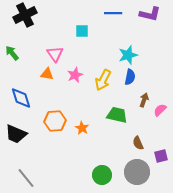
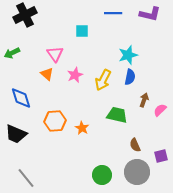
green arrow: rotated 77 degrees counterclockwise
orange triangle: rotated 32 degrees clockwise
brown semicircle: moved 3 px left, 2 px down
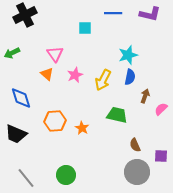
cyan square: moved 3 px right, 3 px up
brown arrow: moved 1 px right, 4 px up
pink semicircle: moved 1 px right, 1 px up
purple square: rotated 16 degrees clockwise
green circle: moved 36 px left
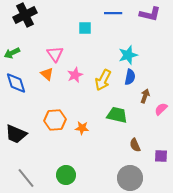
blue diamond: moved 5 px left, 15 px up
orange hexagon: moved 1 px up
orange star: rotated 24 degrees counterclockwise
gray circle: moved 7 px left, 6 px down
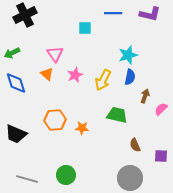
gray line: moved 1 px right, 1 px down; rotated 35 degrees counterclockwise
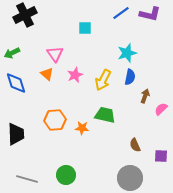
blue line: moved 8 px right; rotated 36 degrees counterclockwise
cyan star: moved 1 px left, 2 px up
green trapezoid: moved 12 px left
black trapezoid: rotated 115 degrees counterclockwise
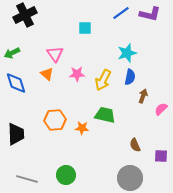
pink star: moved 2 px right, 1 px up; rotated 21 degrees clockwise
brown arrow: moved 2 px left
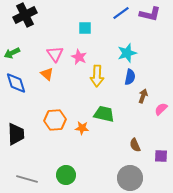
pink star: moved 2 px right, 17 px up; rotated 28 degrees clockwise
yellow arrow: moved 6 px left, 4 px up; rotated 25 degrees counterclockwise
green trapezoid: moved 1 px left, 1 px up
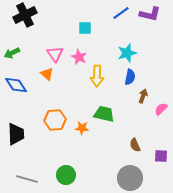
blue diamond: moved 2 px down; rotated 15 degrees counterclockwise
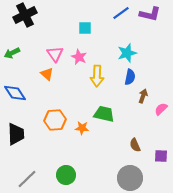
blue diamond: moved 1 px left, 8 px down
gray line: rotated 60 degrees counterclockwise
